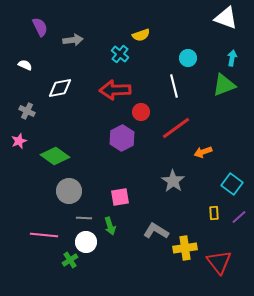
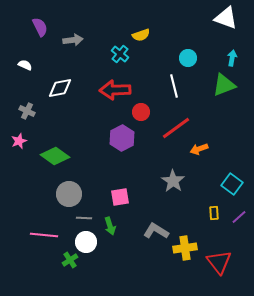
orange arrow: moved 4 px left, 3 px up
gray circle: moved 3 px down
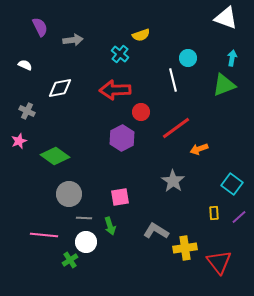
white line: moved 1 px left, 6 px up
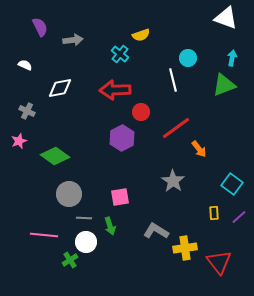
orange arrow: rotated 108 degrees counterclockwise
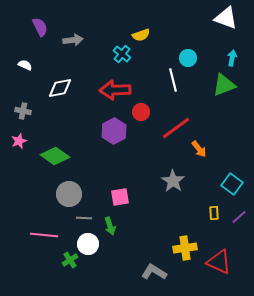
cyan cross: moved 2 px right
gray cross: moved 4 px left; rotated 14 degrees counterclockwise
purple hexagon: moved 8 px left, 7 px up
gray L-shape: moved 2 px left, 41 px down
white circle: moved 2 px right, 2 px down
red triangle: rotated 28 degrees counterclockwise
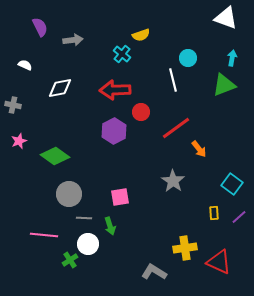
gray cross: moved 10 px left, 6 px up
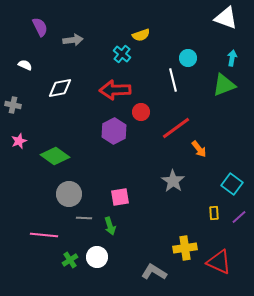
white circle: moved 9 px right, 13 px down
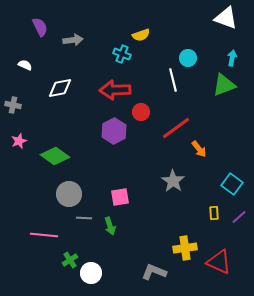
cyan cross: rotated 18 degrees counterclockwise
white circle: moved 6 px left, 16 px down
gray L-shape: rotated 10 degrees counterclockwise
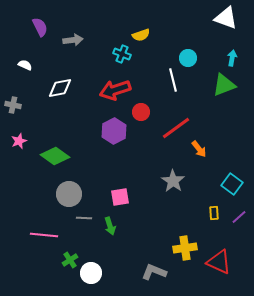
red arrow: rotated 16 degrees counterclockwise
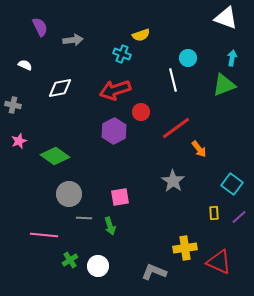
white circle: moved 7 px right, 7 px up
